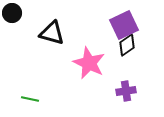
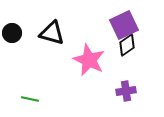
black circle: moved 20 px down
pink star: moved 3 px up
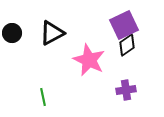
black triangle: rotated 44 degrees counterclockwise
purple cross: moved 1 px up
green line: moved 13 px right, 2 px up; rotated 66 degrees clockwise
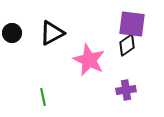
purple square: moved 8 px right, 1 px up; rotated 32 degrees clockwise
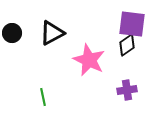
purple cross: moved 1 px right
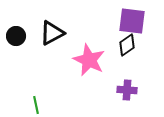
purple square: moved 3 px up
black circle: moved 4 px right, 3 px down
purple cross: rotated 12 degrees clockwise
green line: moved 7 px left, 8 px down
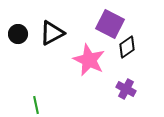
purple square: moved 22 px left, 3 px down; rotated 20 degrees clockwise
black circle: moved 2 px right, 2 px up
black diamond: moved 2 px down
purple cross: moved 1 px left, 1 px up; rotated 24 degrees clockwise
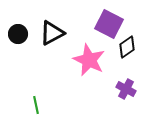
purple square: moved 1 px left
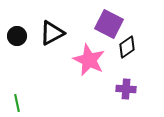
black circle: moved 1 px left, 2 px down
purple cross: rotated 24 degrees counterclockwise
green line: moved 19 px left, 2 px up
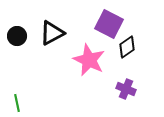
purple cross: rotated 18 degrees clockwise
